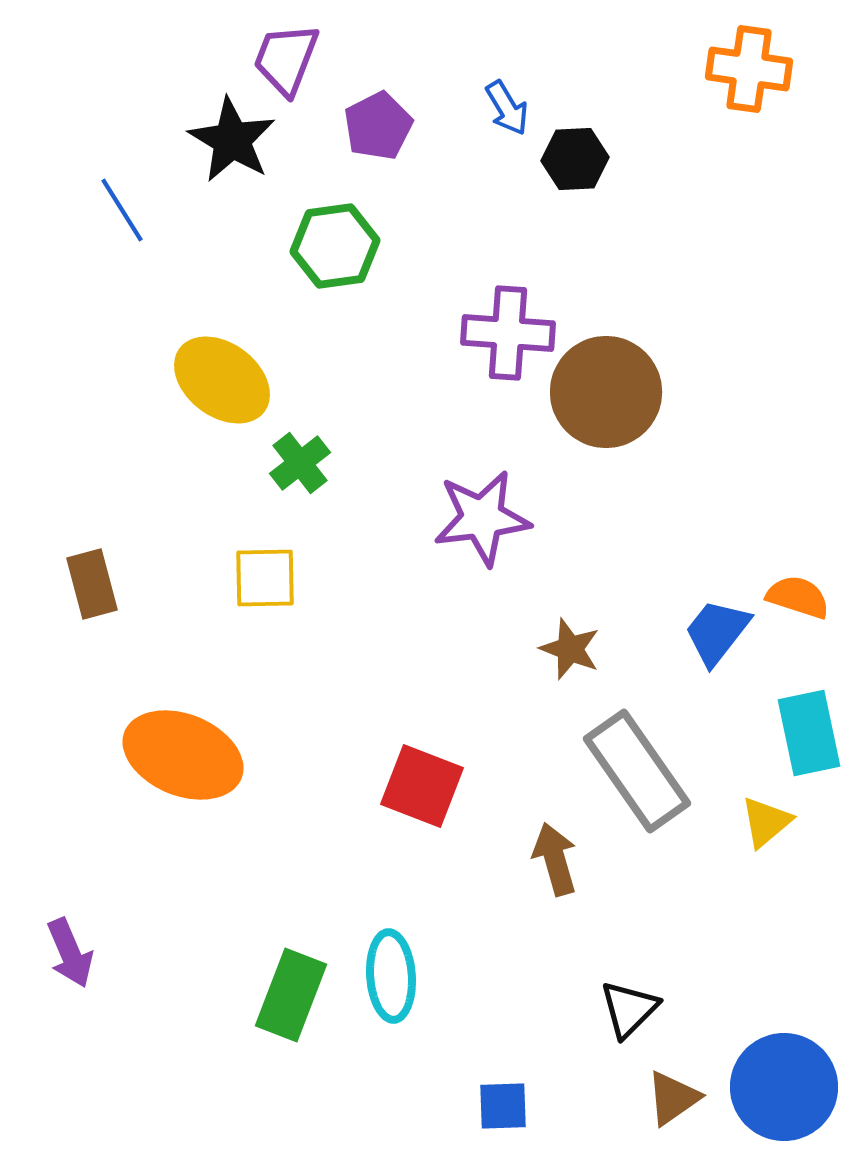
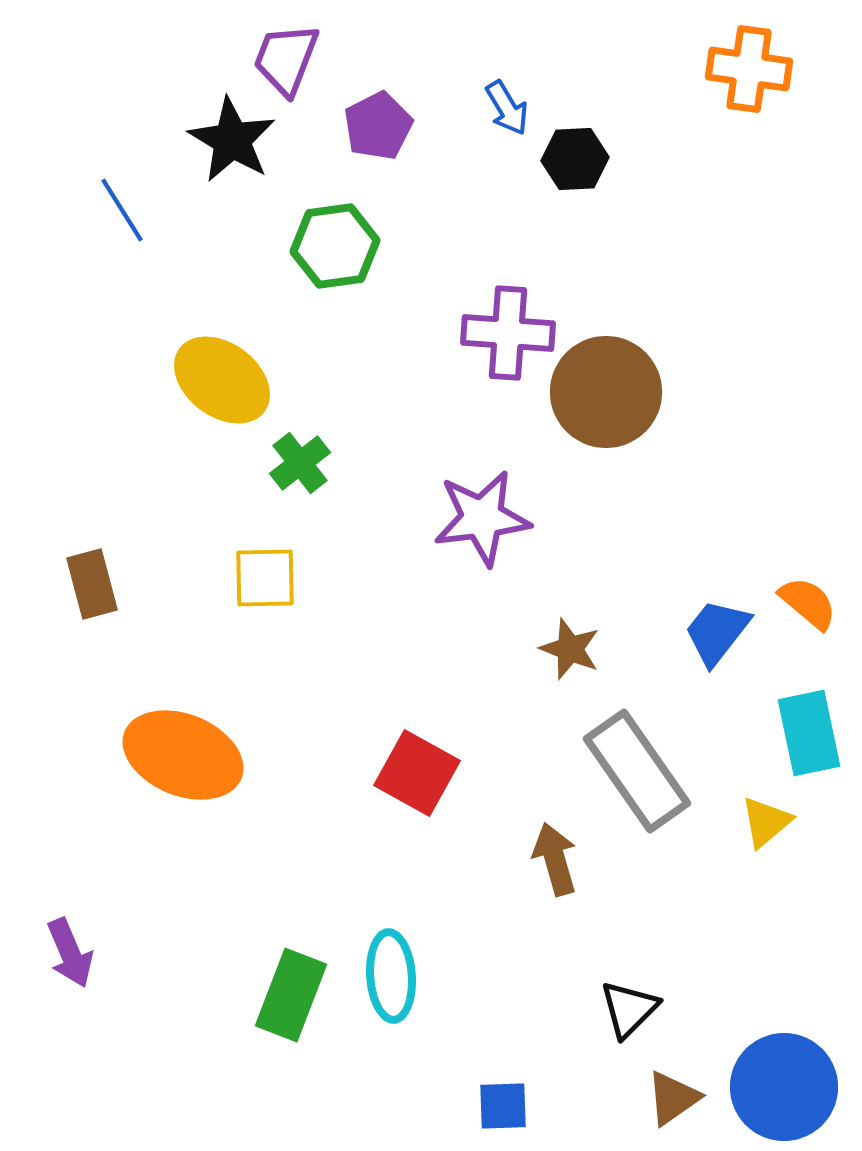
orange semicircle: moved 10 px right, 6 px down; rotated 22 degrees clockwise
red square: moved 5 px left, 13 px up; rotated 8 degrees clockwise
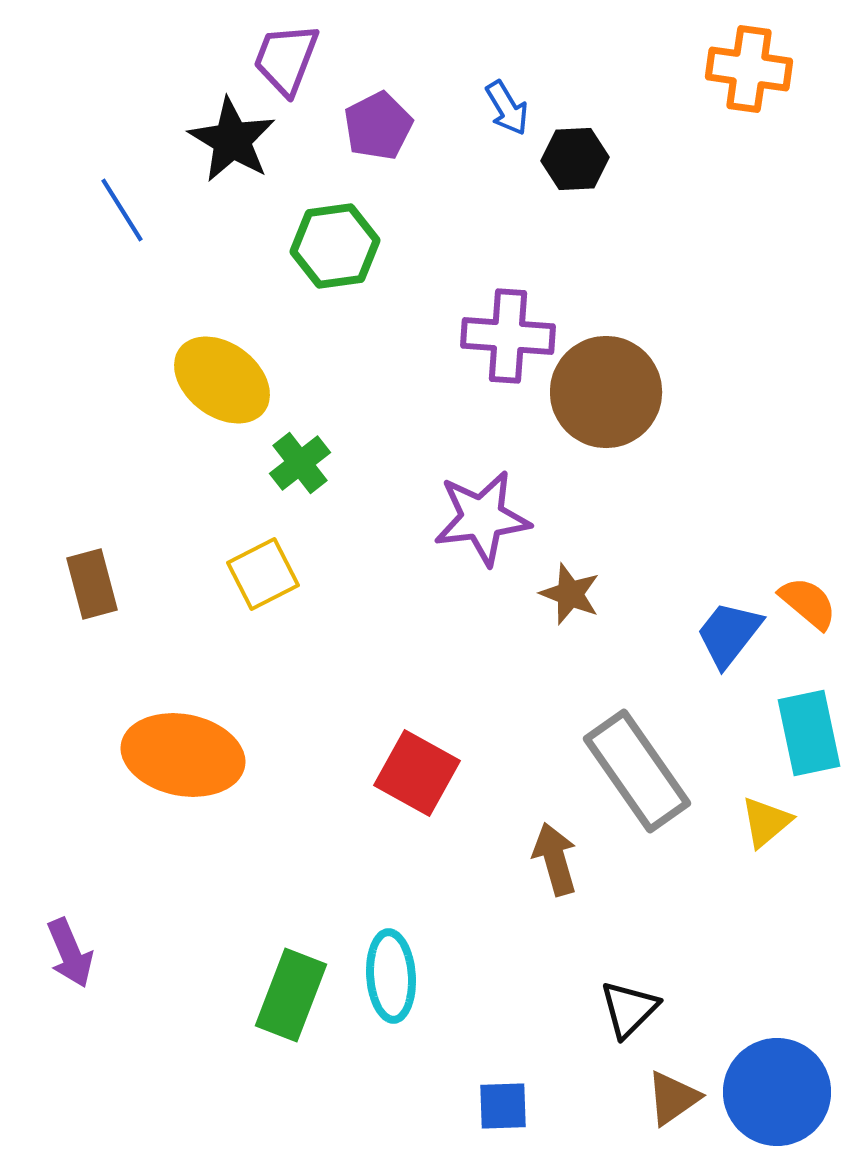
purple cross: moved 3 px down
yellow square: moved 2 px left, 4 px up; rotated 26 degrees counterclockwise
blue trapezoid: moved 12 px right, 2 px down
brown star: moved 55 px up
orange ellipse: rotated 11 degrees counterclockwise
blue circle: moved 7 px left, 5 px down
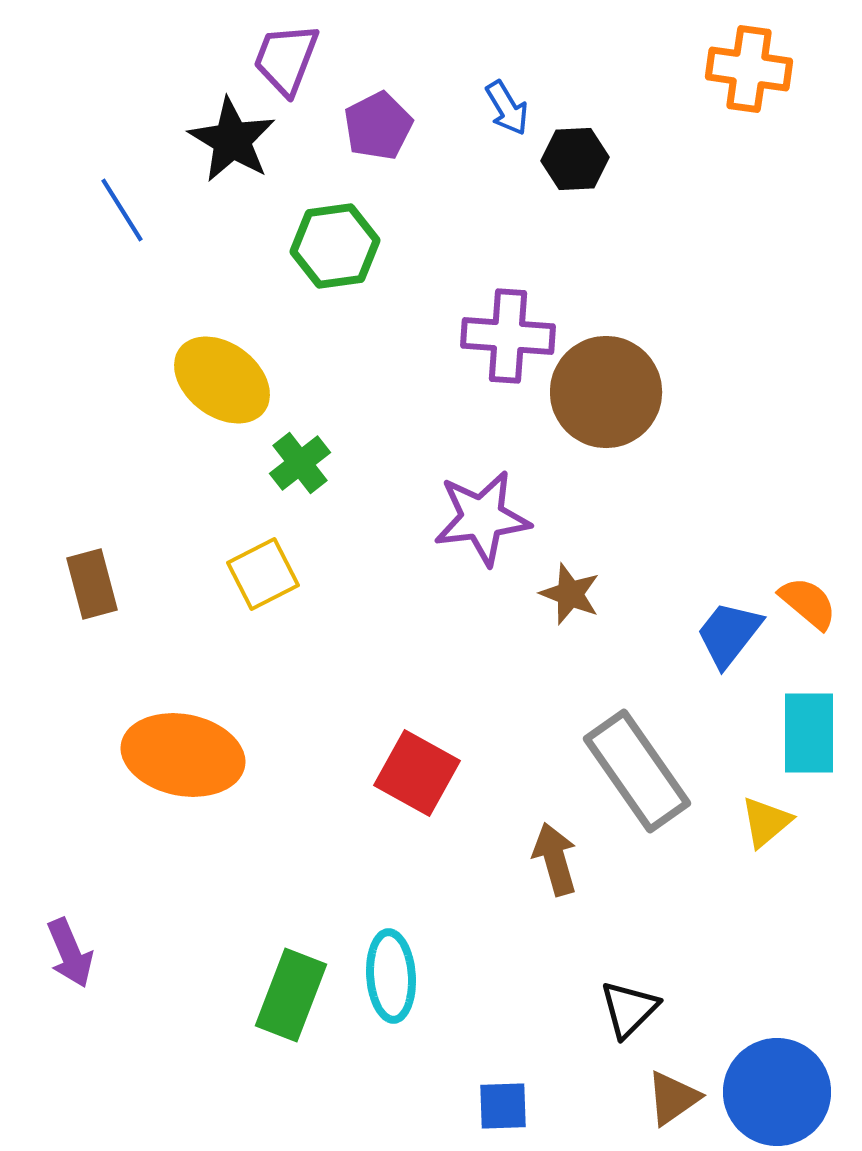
cyan rectangle: rotated 12 degrees clockwise
